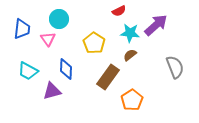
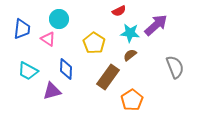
pink triangle: rotated 21 degrees counterclockwise
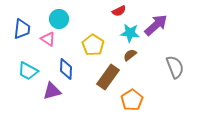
yellow pentagon: moved 1 px left, 2 px down
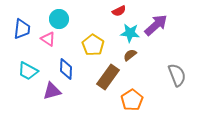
gray semicircle: moved 2 px right, 8 px down
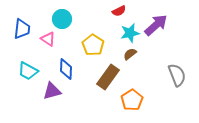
cyan circle: moved 3 px right
cyan star: rotated 18 degrees counterclockwise
brown semicircle: moved 1 px up
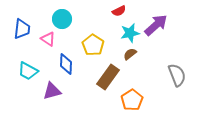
blue diamond: moved 5 px up
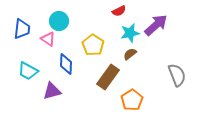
cyan circle: moved 3 px left, 2 px down
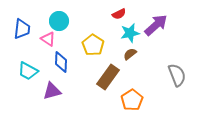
red semicircle: moved 3 px down
blue diamond: moved 5 px left, 2 px up
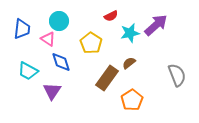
red semicircle: moved 8 px left, 2 px down
yellow pentagon: moved 2 px left, 2 px up
brown semicircle: moved 1 px left, 9 px down
blue diamond: rotated 20 degrees counterclockwise
brown rectangle: moved 1 px left, 1 px down
purple triangle: rotated 42 degrees counterclockwise
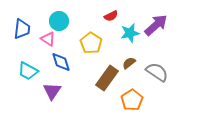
gray semicircle: moved 20 px left, 3 px up; rotated 35 degrees counterclockwise
